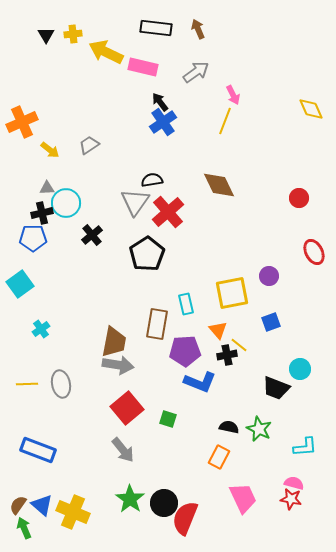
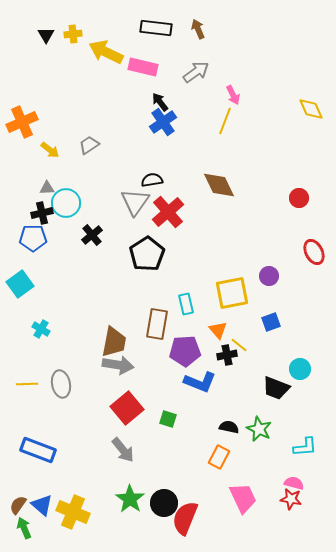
cyan cross at (41, 329): rotated 24 degrees counterclockwise
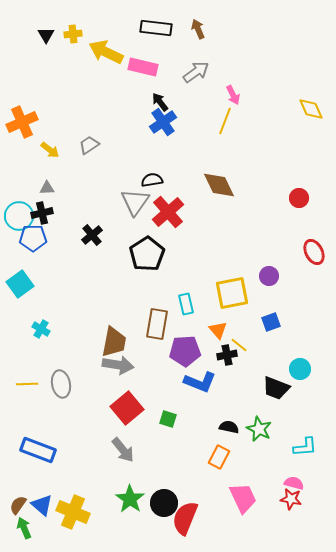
cyan circle at (66, 203): moved 47 px left, 13 px down
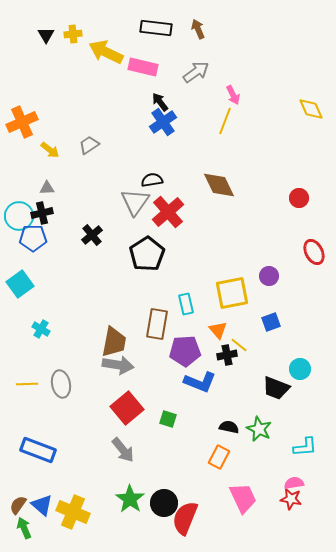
pink semicircle at (294, 483): rotated 24 degrees counterclockwise
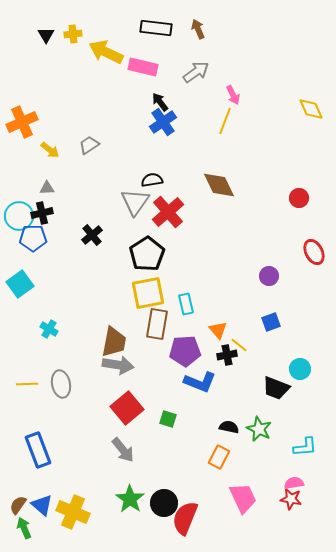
yellow square at (232, 293): moved 84 px left
cyan cross at (41, 329): moved 8 px right
blue rectangle at (38, 450): rotated 48 degrees clockwise
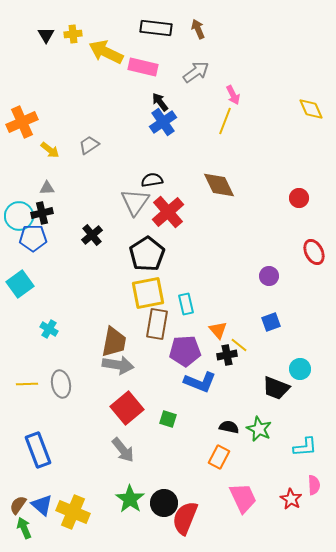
pink semicircle at (294, 483): moved 20 px right, 2 px down; rotated 96 degrees clockwise
red star at (291, 499): rotated 20 degrees clockwise
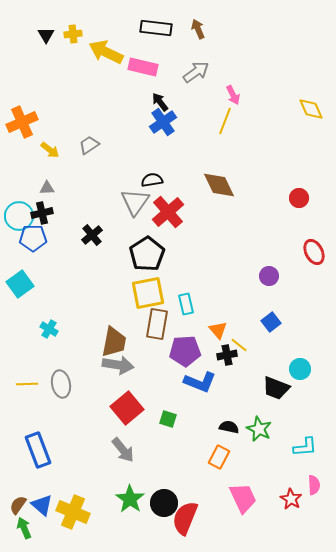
blue square at (271, 322): rotated 18 degrees counterclockwise
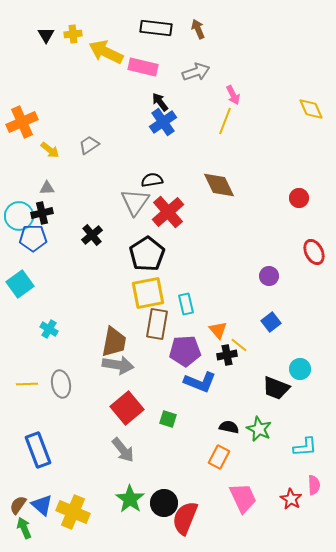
gray arrow at (196, 72): rotated 16 degrees clockwise
